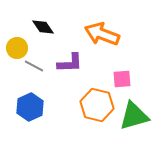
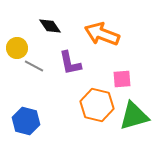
black diamond: moved 7 px right, 1 px up
purple L-shape: rotated 80 degrees clockwise
blue hexagon: moved 4 px left, 14 px down; rotated 20 degrees counterclockwise
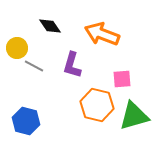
purple L-shape: moved 2 px right, 2 px down; rotated 28 degrees clockwise
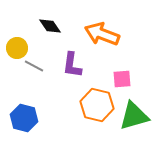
purple L-shape: rotated 8 degrees counterclockwise
blue hexagon: moved 2 px left, 3 px up
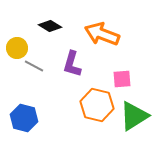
black diamond: rotated 25 degrees counterclockwise
purple L-shape: moved 1 px up; rotated 8 degrees clockwise
green triangle: rotated 16 degrees counterclockwise
